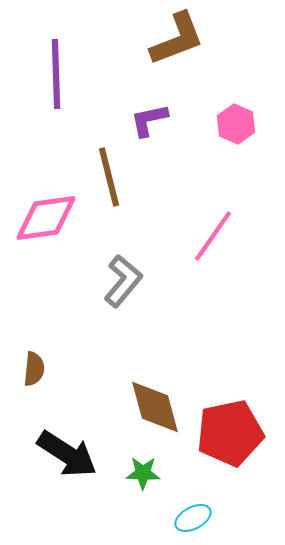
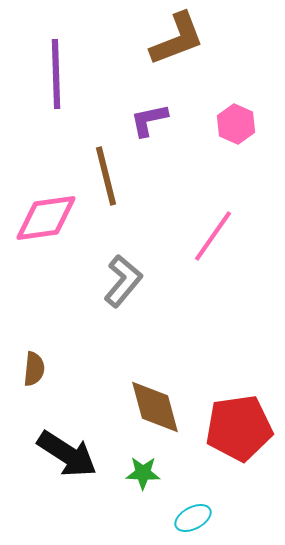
brown line: moved 3 px left, 1 px up
red pentagon: moved 9 px right, 5 px up; rotated 4 degrees clockwise
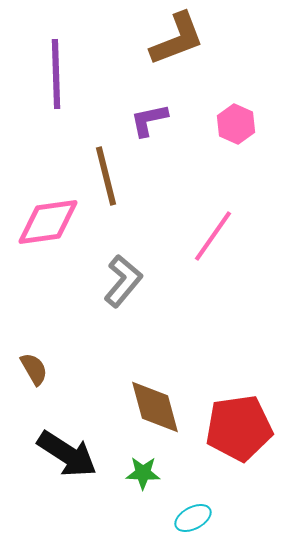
pink diamond: moved 2 px right, 4 px down
brown semicircle: rotated 36 degrees counterclockwise
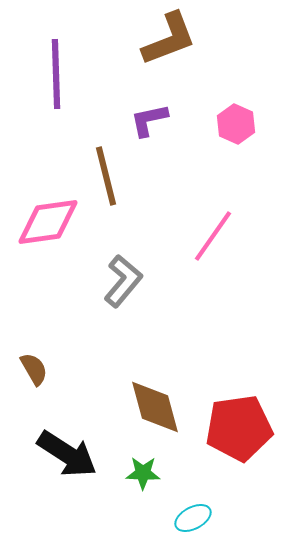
brown L-shape: moved 8 px left
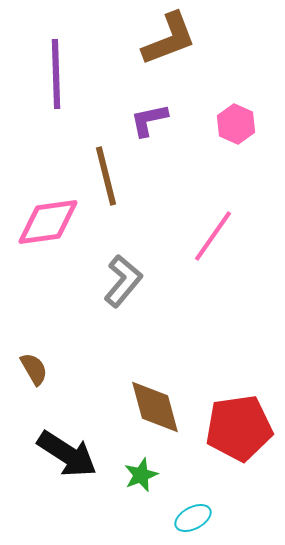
green star: moved 2 px left, 2 px down; rotated 24 degrees counterclockwise
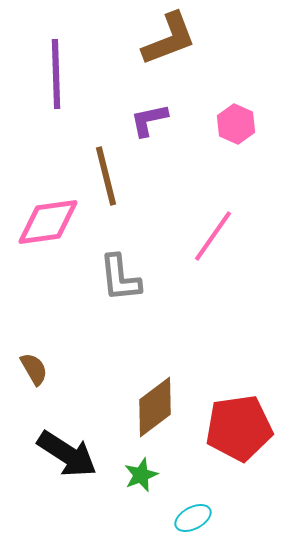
gray L-shape: moved 3 px left, 3 px up; rotated 134 degrees clockwise
brown diamond: rotated 68 degrees clockwise
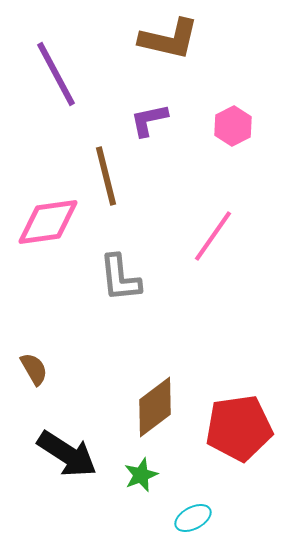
brown L-shape: rotated 34 degrees clockwise
purple line: rotated 26 degrees counterclockwise
pink hexagon: moved 3 px left, 2 px down; rotated 9 degrees clockwise
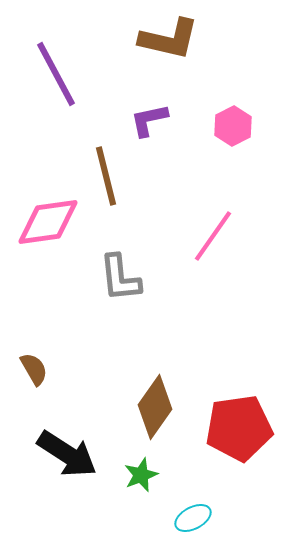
brown diamond: rotated 18 degrees counterclockwise
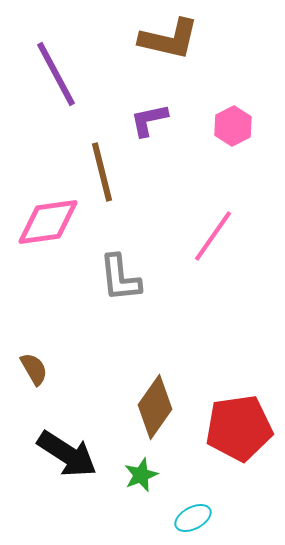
brown line: moved 4 px left, 4 px up
